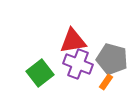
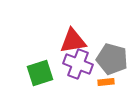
green square: rotated 20 degrees clockwise
orange rectangle: rotated 49 degrees clockwise
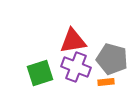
purple cross: moved 2 px left, 3 px down
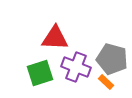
red triangle: moved 18 px left, 3 px up; rotated 12 degrees clockwise
orange rectangle: rotated 49 degrees clockwise
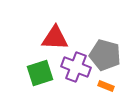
gray pentagon: moved 7 px left, 4 px up
orange rectangle: moved 4 px down; rotated 21 degrees counterclockwise
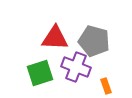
gray pentagon: moved 11 px left, 14 px up
orange rectangle: rotated 49 degrees clockwise
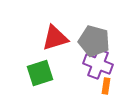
red triangle: rotated 20 degrees counterclockwise
purple cross: moved 22 px right, 3 px up
orange rectangle: rotated 28 degrees clockwise
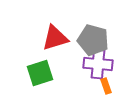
gray pentagon: moved 1 px left, 1 px up
purple cross: rotated 16 degrees counterclockwise
orange rectangle: rotated 28 degrees counterclockwise
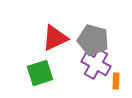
red triangle: rotated 8 degrees counterclockwise
purple cross: moved 2 px left; rotated 24 degrees clockwise
orange rectangle: moved 10 px right, 5 px up; rotated 21 degrees clockwise
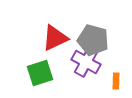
purple cross: moved 10 px left, 2 px up
